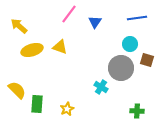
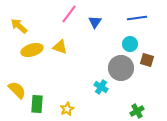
green cross: rotated 32 degrees counterclockwise
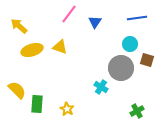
yellow star: rotated 16 degrees counterclockwise
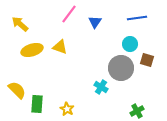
yellow arrow: moved 1 px right, 2 px up
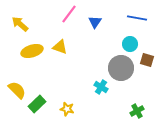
blue line: rotated 18 degrees clockwise
yellow ellipse: moved 1 px down
green rectangle: rotated 42 degrees clockwise
yellow star: rotated 16 degrees counterclockwise
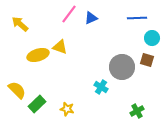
blue line: rotated 12 degrees counterclockwise
blue triangle: moved 4 px left, 4 px up; rotated 32 degrees clockwise
cyan circle: moved 22 px right, 6 px up
yellow ellipse: moved 6 px right, 4 px down
gray circle: moved 1 px right, 1 px up
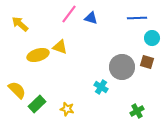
blue triangle: rotated 40 degrees clockwise
brown square: moved 2 px down
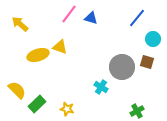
blue line: rotated 48 degrees counterclockwise
cyan circle: moved 1 px right, 1 px down
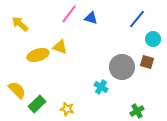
blue line: moved 1 px down
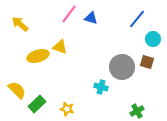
yellow ellipse: moved 1 px down
cyan cross: rotated 16 degrees counterclockwise
